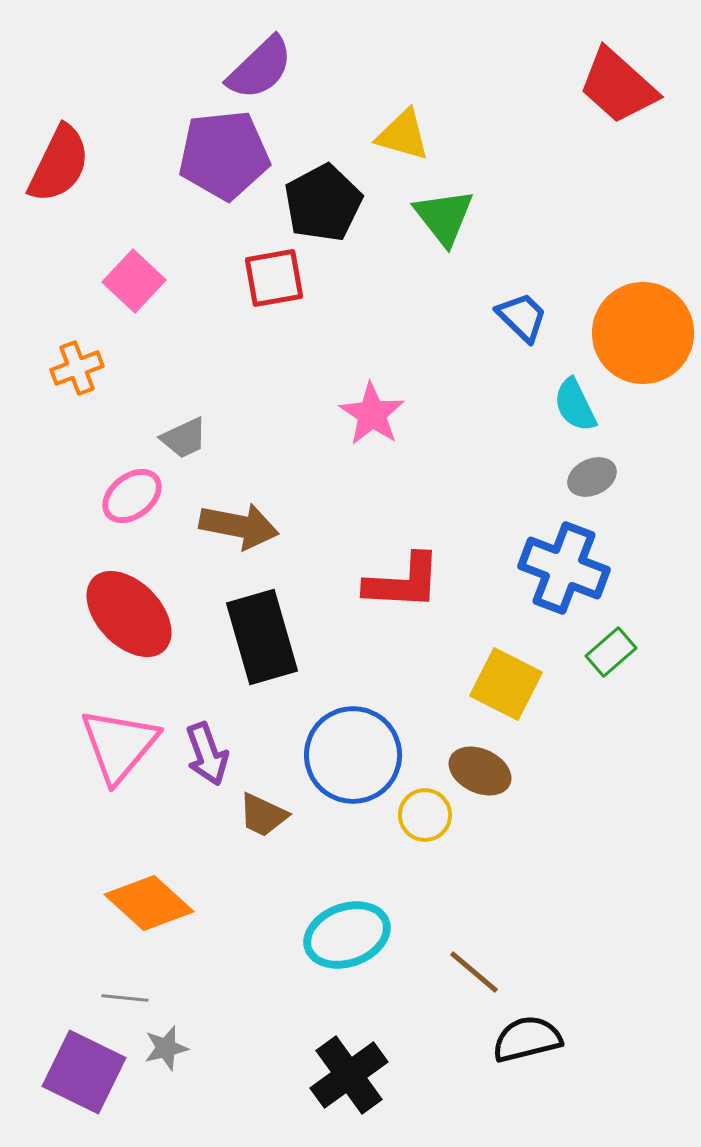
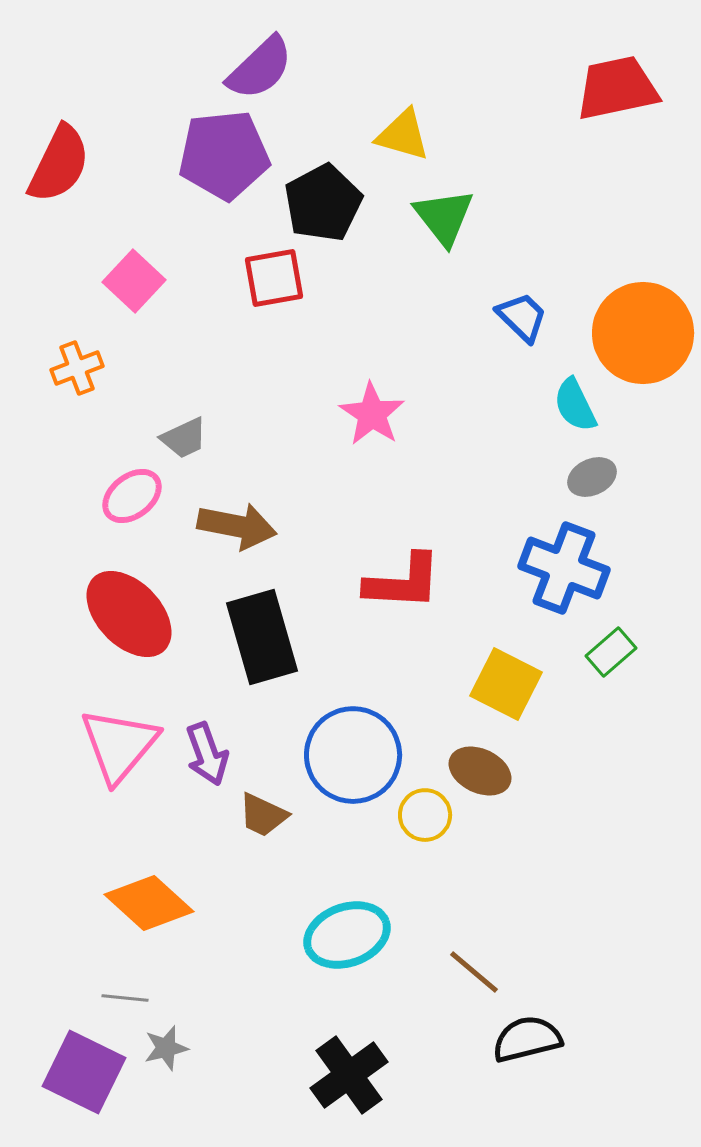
red trapezoid: moved 1 px left, 2 px down; rotated 126 degrees clockwise
brown arrow: moved 2 px left
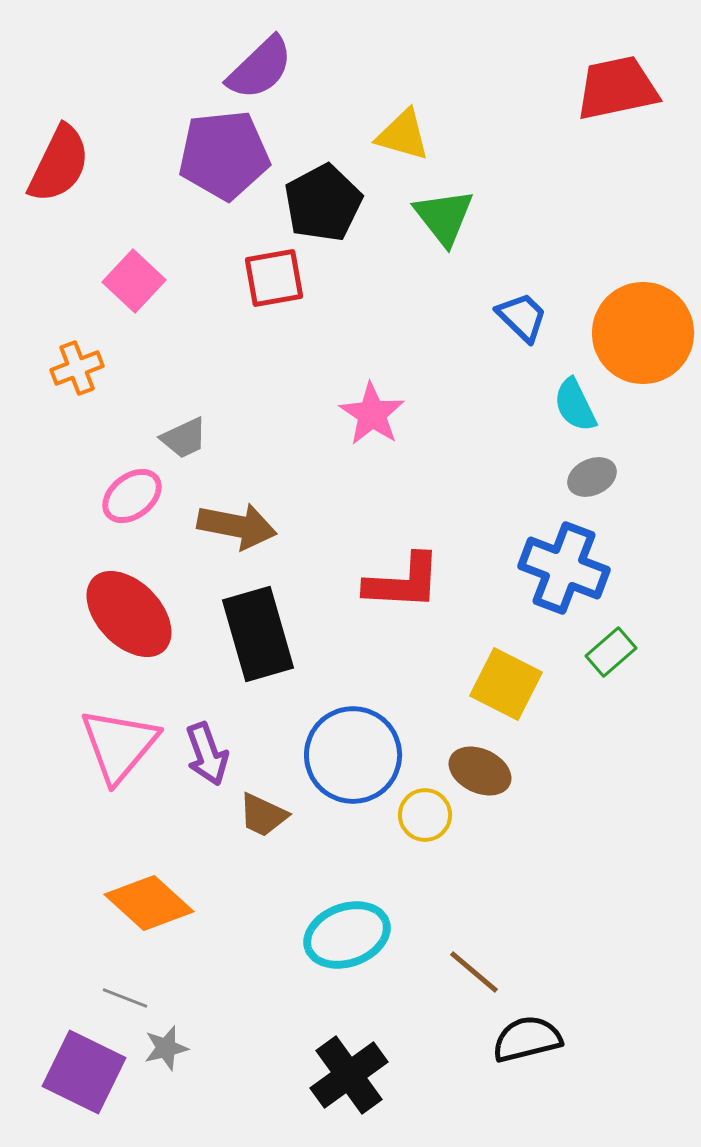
black rectangle: moved 4 px left, 3 px up
gray line: rotated 15 degrees clockwise
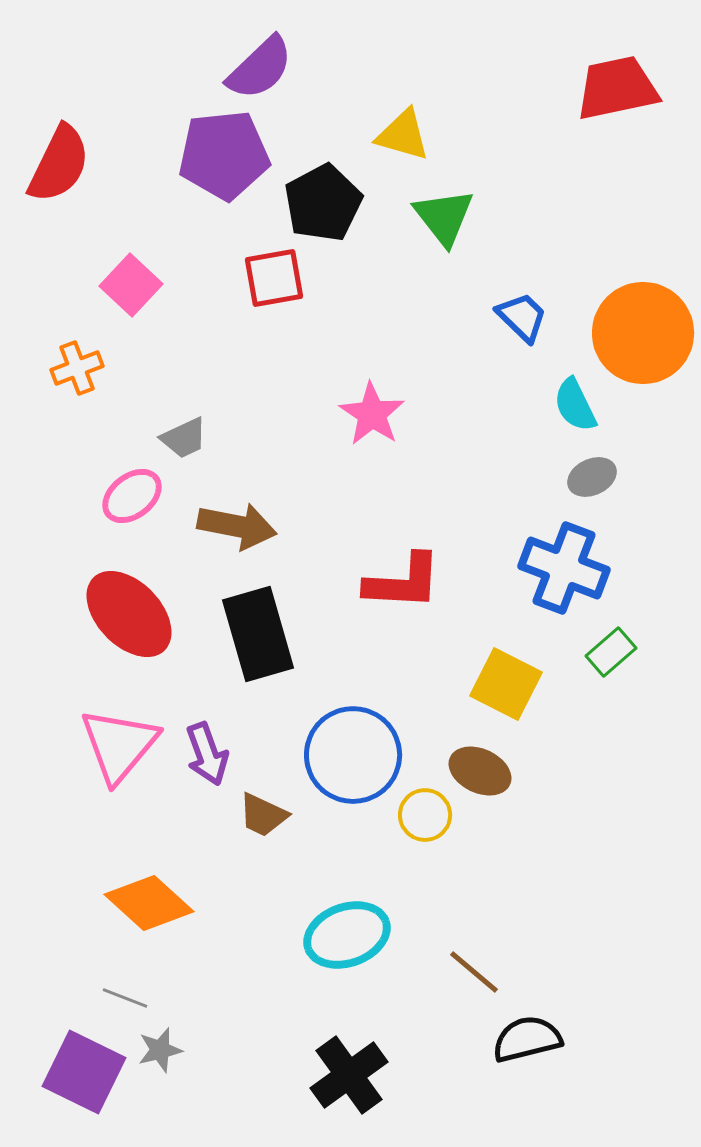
pink square: moved 3 px left, 4 px down
gray star: moved 6 px left, 2 px down
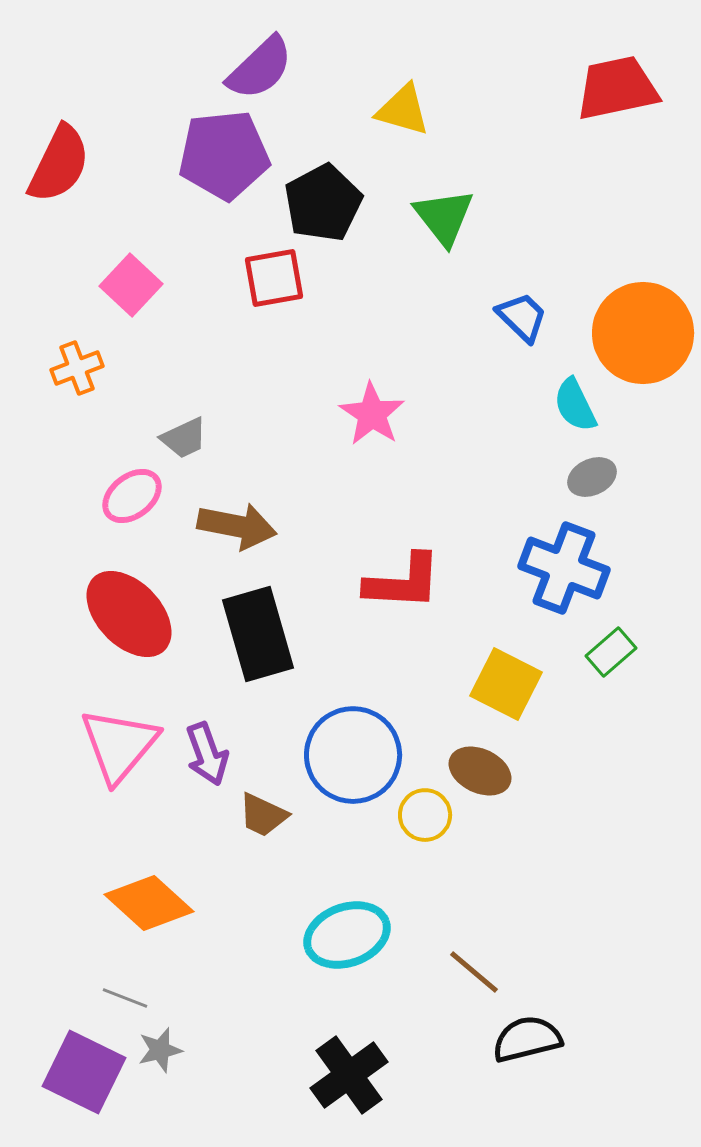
yellow triangle: moved 25 px up
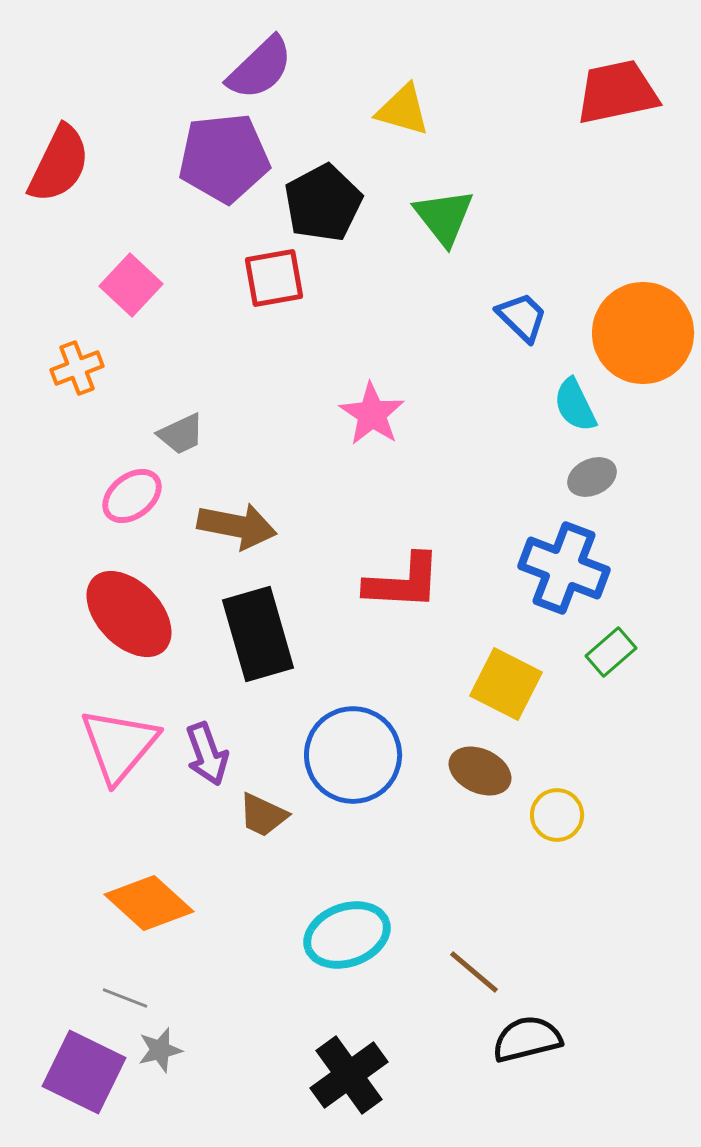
red trapezoid: moved 4 px down
purple pentagon: moved 3 px down
gray trapezoid: moved 3 px left, 4 px up
yellow circle: moved 132 px right
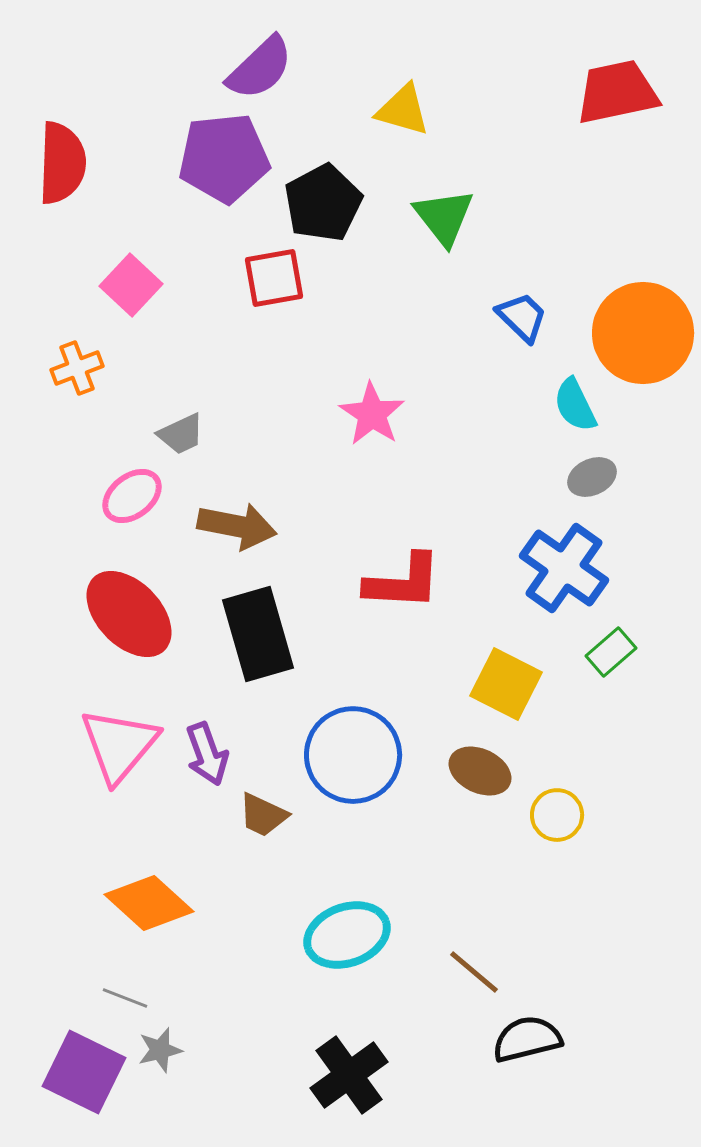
red semicircle: moved 3 px right, 1 px up; rotated 24 degrees counterclockwise
blue cross: rotated 14 degrees clockwise
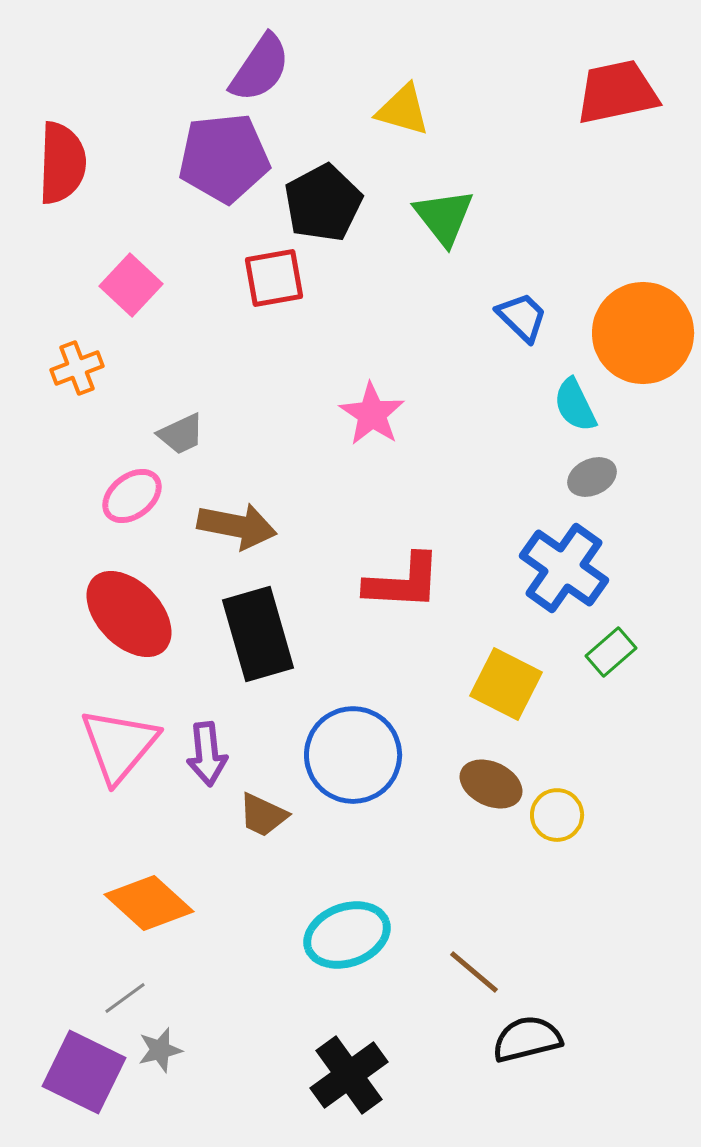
purple semicircle: rotated 12 degrees counterclockwise
purple arrow: rotated 14 degrees clockwise
brown ellipse: moved 11 px right, 13 px down
gray line: rotated 57 degrees counterclockwise
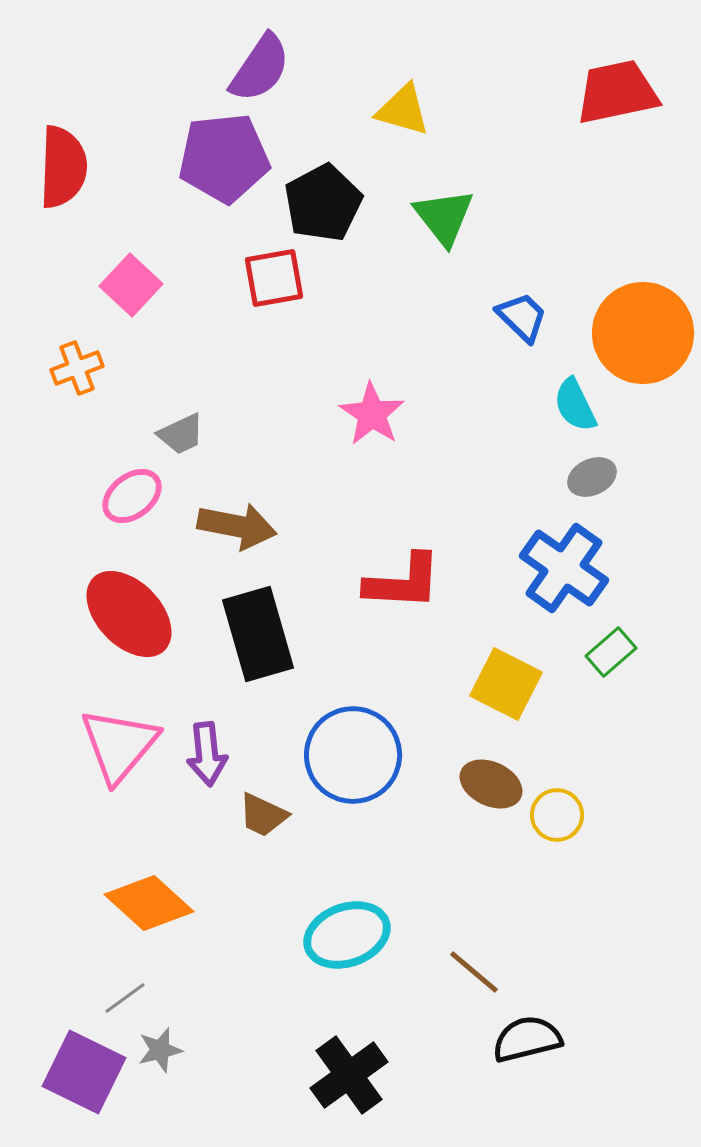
red semicircle: moved 1 px right, 4 px down
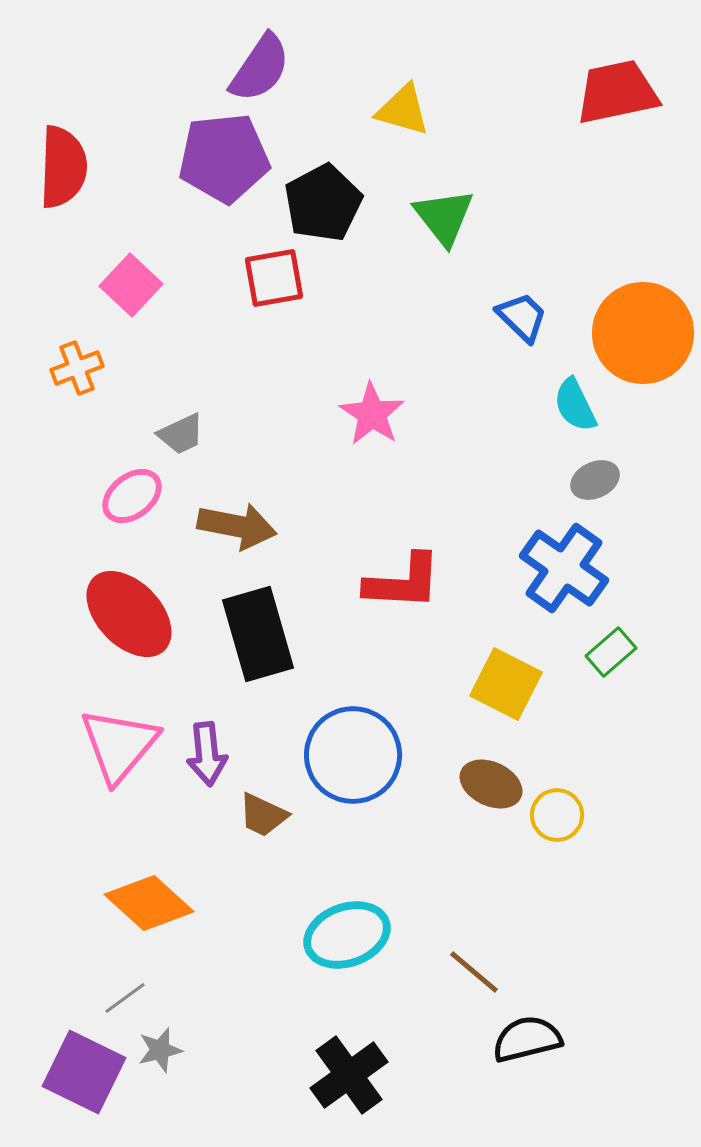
gray ellipse: moved 3 px right, 3 px down
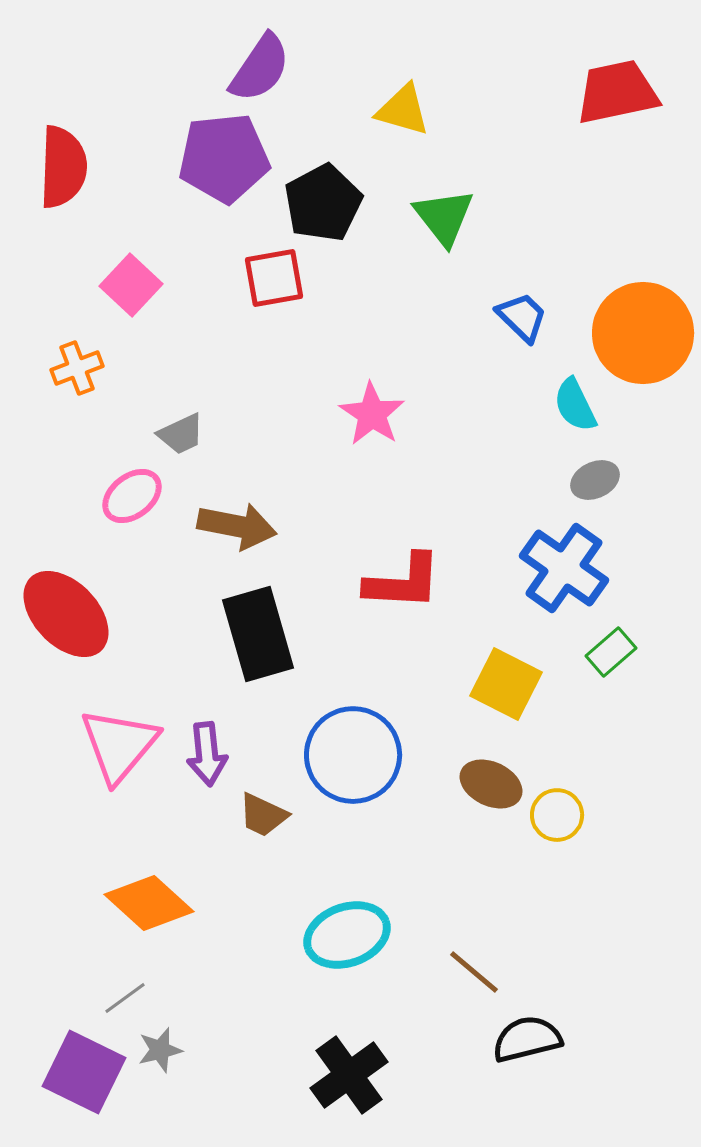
red ellipse: moved 63 px left
